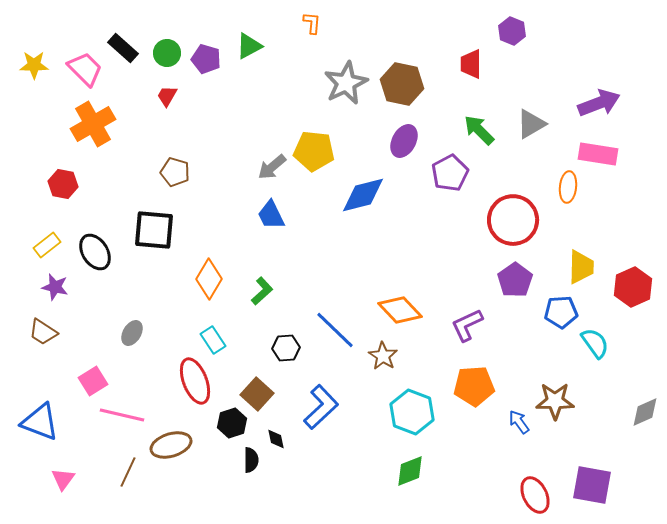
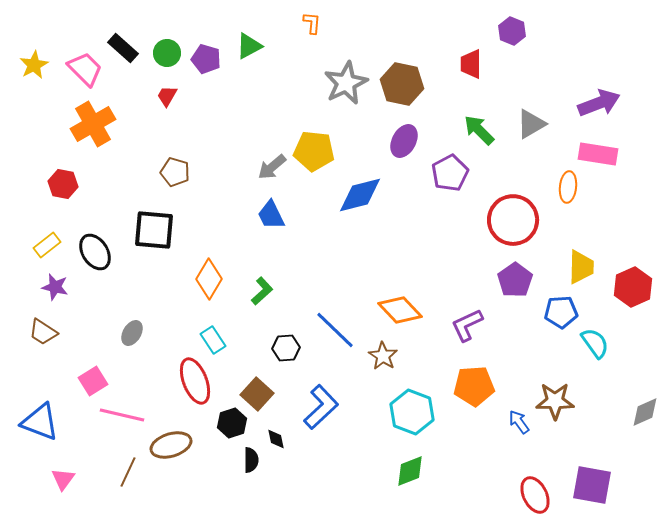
yellow star at (34, 65): rotated 28 degrees counterclockwise
blue diamond at (363, 195): moved 3 px left
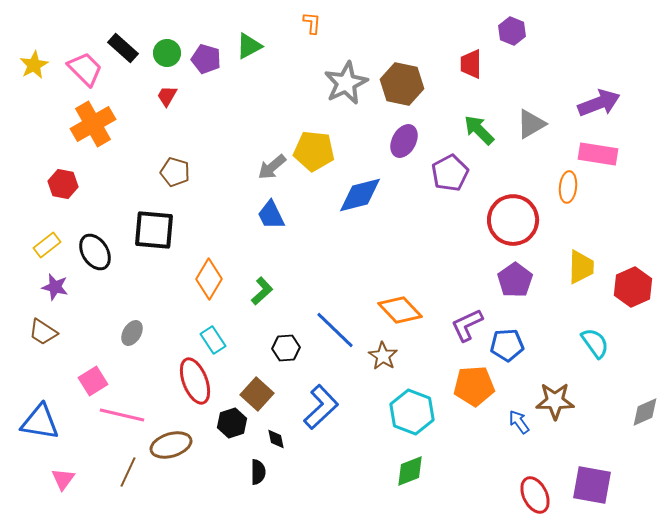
blue pentagon at (561, 312): moved 54 px left, 33 px down
blue triangle at (40, 422): rotated 12 degrees counterclockwise
black semicircle at (251, 460): moved 7 px right, 12 px down
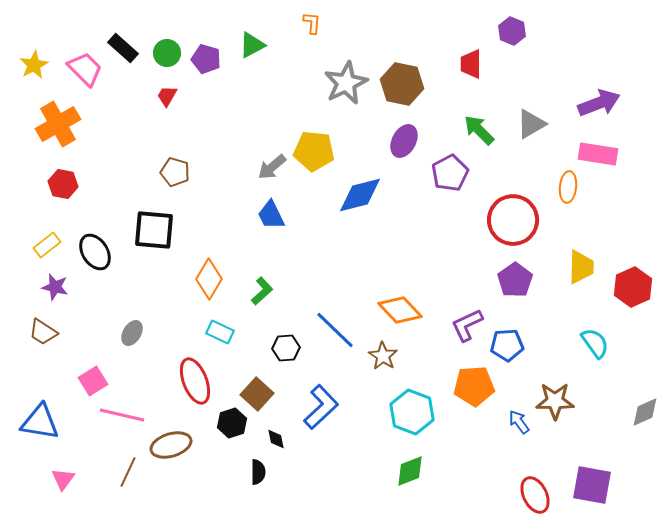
green triangle at (249, 46): moved 3 px right, 1 px up
orange cross at (93, 124): moved 35 px left
cyan rectangle at (213, 340): moved 7 px right, 8 px up; rotated 32 degrees counterclockwise
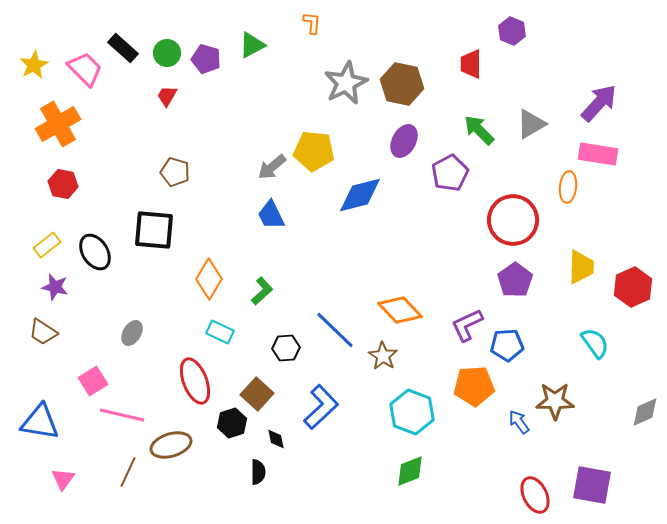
purple arrow at (599, 103): rotated 27 degrees counterclockwise
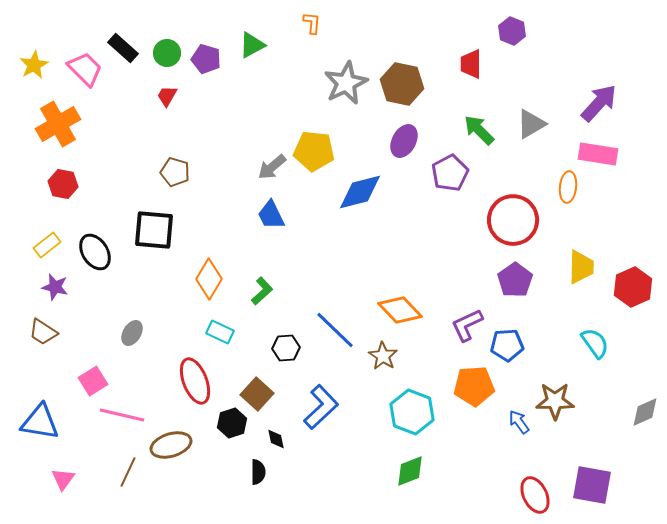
blue diamond at (360, 195): moved 3 px up
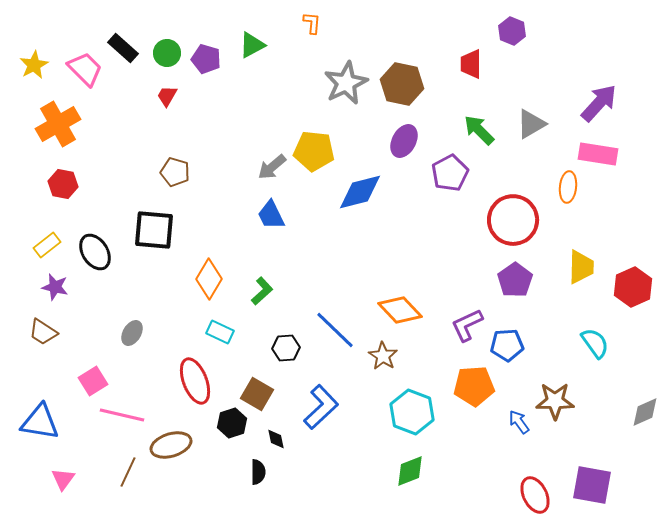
brown square at (257, 394): rotated 12 degrees counterclockwise
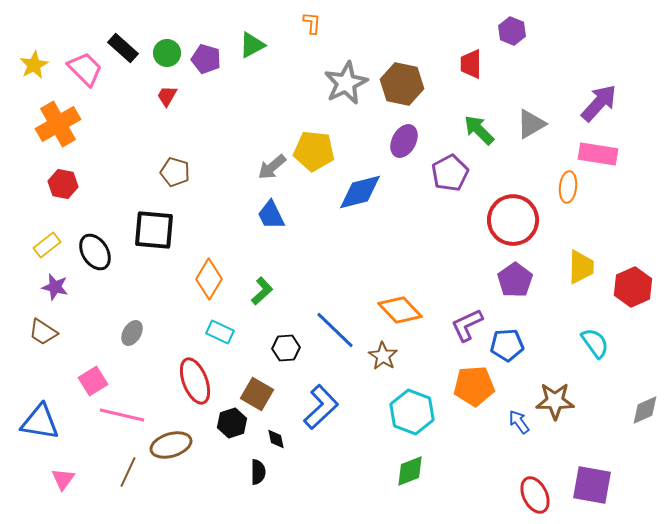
gray diamond at (645, 412): moved 2 px up
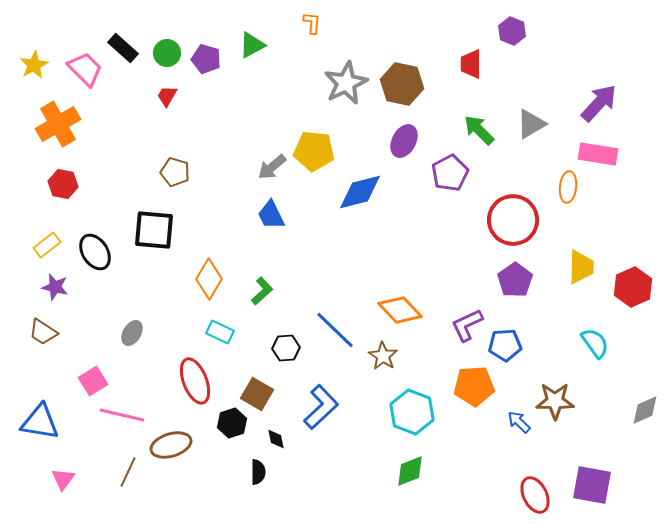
blue pentagon at (507, 345): moved 2 px left
blue arrow at (519, 422): rotated 10 degrees counterclockwise
